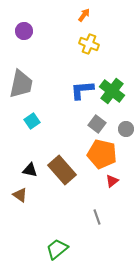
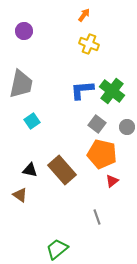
gray circle: moved 1 px right, 2 px up
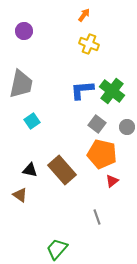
green trapezoid: rotated 10 degrees counterclockwise
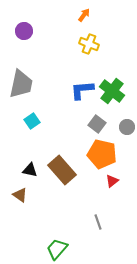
gray line: moved 1 px right, 5 px down
